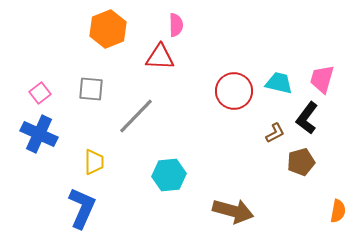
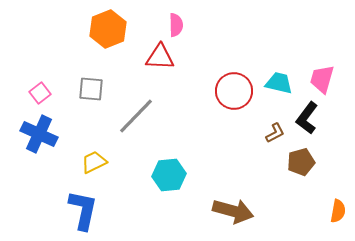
yellow trapezoid: rotated 116 degrees counterclockwise
blue L-shape: moved 1 px right, 2 px down; rotated 12 degrees counterclockwise
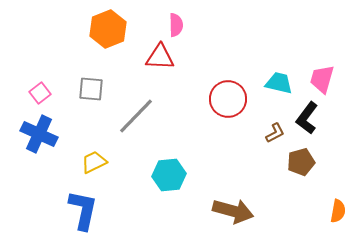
red circle: moved 6 px left, 8 px down
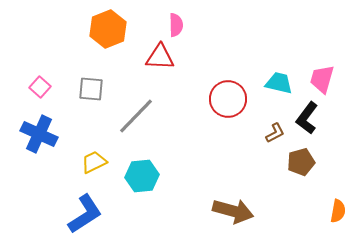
pink square: moved 6 px up; rotated 10 degrees counterclockwise
cyan hexagon: moved 27 px left, 1 px down
blue L-shape: moved 2 px right, 4 px down; rotated 45 degrees clockwise
